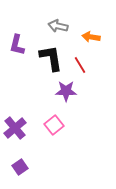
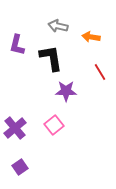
red line: moved 20 px right, 7 px down
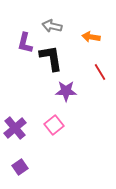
gray arrow: moved 6 px left
purple L-shape: moved 8 px right, 2 px up
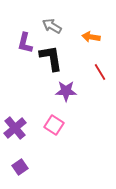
gray arrow: rotated 18 degrees clockwise
pink square: rotated 18 degrees counterclockwise
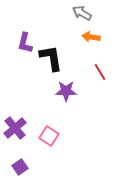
gray arrow: moved 30 px right, 13 px up
pink square: moved 5 px left, 11 px down
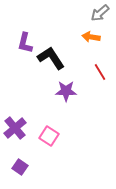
gray arrow: moved 18 px right; rotated 72 degrees counterclockwise
black L-shape: rotated 24 degrees counterclockwise
purple square: rotated 21 degrees counterclockwise
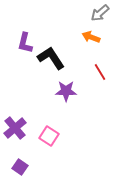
orange arrow: rotated 12 degrees clockwise
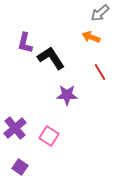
purple star: moved 1 px right, 4 px down
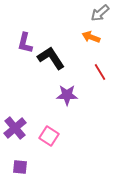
purple square: rotated 28 degrees counterclockwise
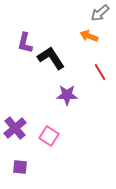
orange arrow: moved 2 px left, 1 px up
